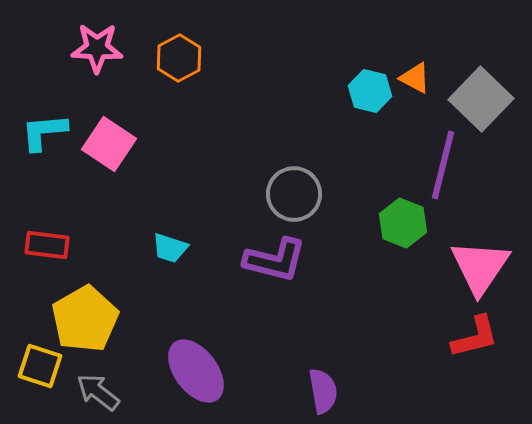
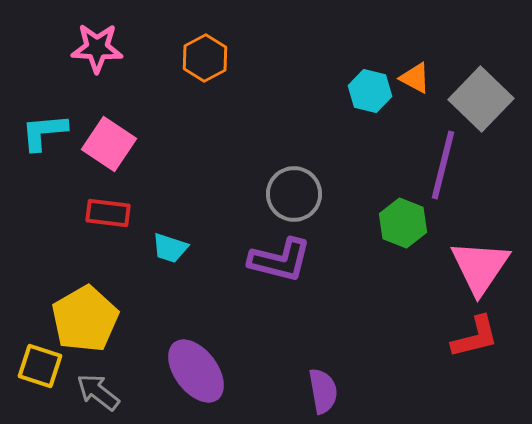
orange hexagon: moved 26 px right
red rectangle: moved 61 px right, 32 px up
purple L-shape: moved 5 px right
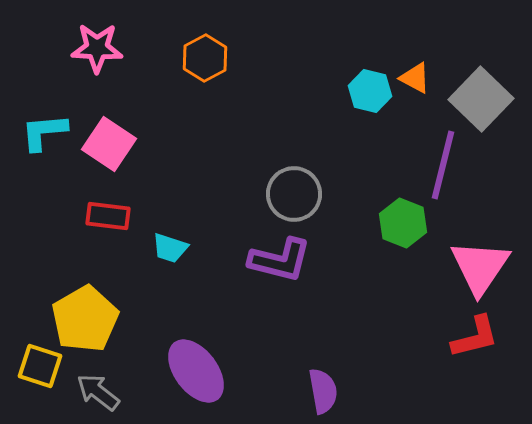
red rectangle: moved 3 px down
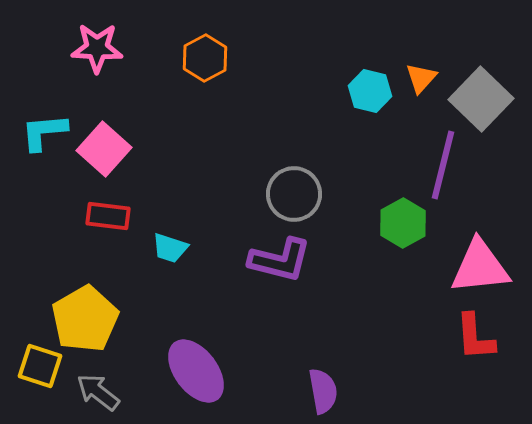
orange triangle: moved 6 px right; rotated 44 degrees clockwise
pink square: moved 5 px left, 5 px down; rotated 8 degrees clockwise
green hexagon: rotated 9 degrees clockwise
pink triangle: rotated 50 degrees clockwise
red L-shape: rotated 100 degrees clockwise
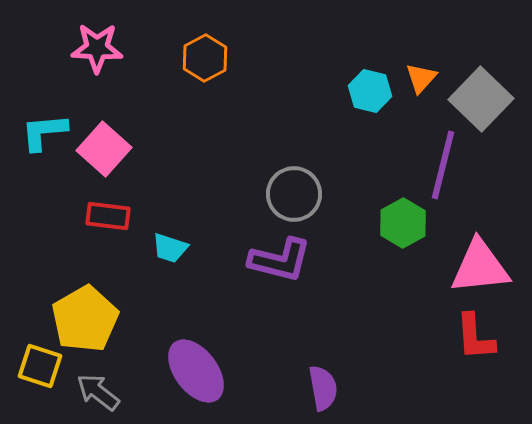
purple semicircle: moved 3 px up
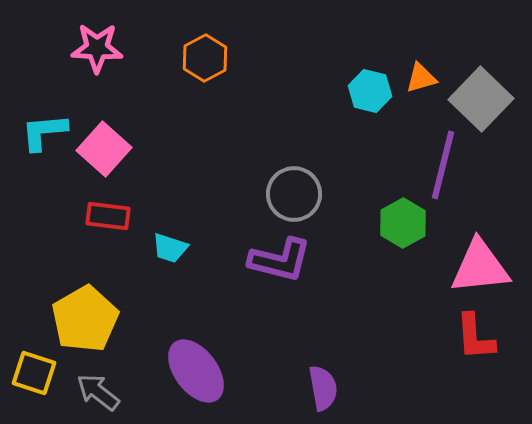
orange triangle: rotated 32 degrees clockwise
yellow square: moved 6 px left, 7 px down
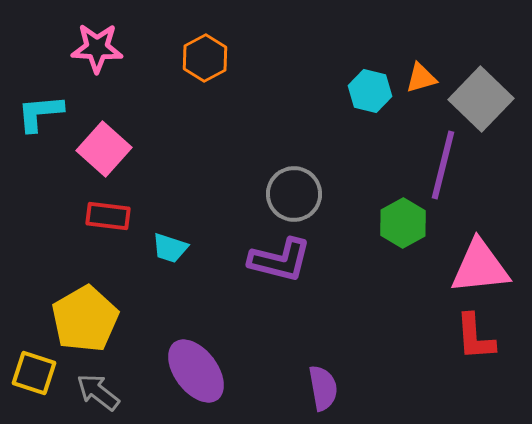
cyan L-shape: moved 4 px left, 19 px up
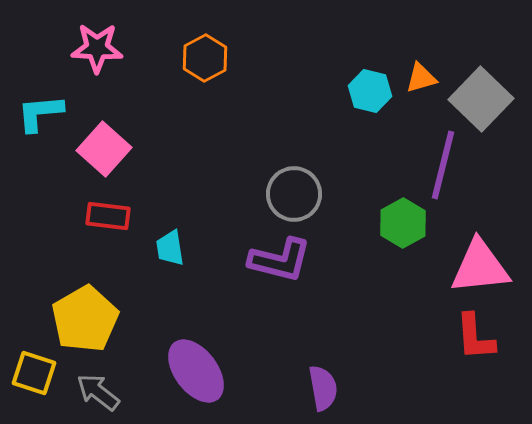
cyan trapezoid: rotated 63 degrees clockwise
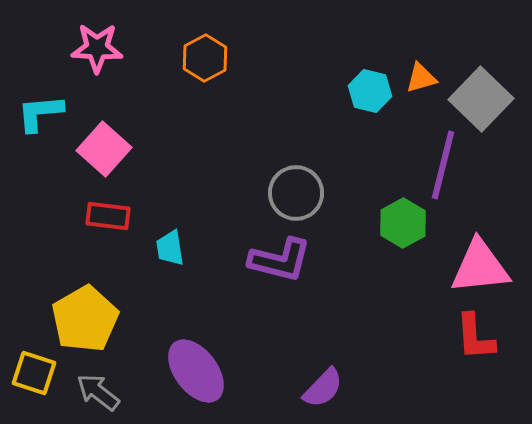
gray circle: moved 2 px right, 1 px up
purple semicircle: rotated 54 degrees clockwise
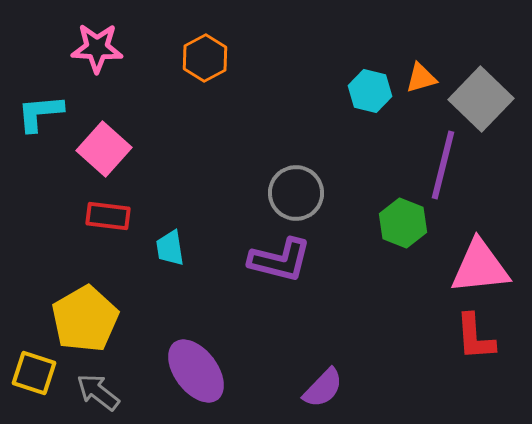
green hexagon: rotated 9 degrees counterclockwise
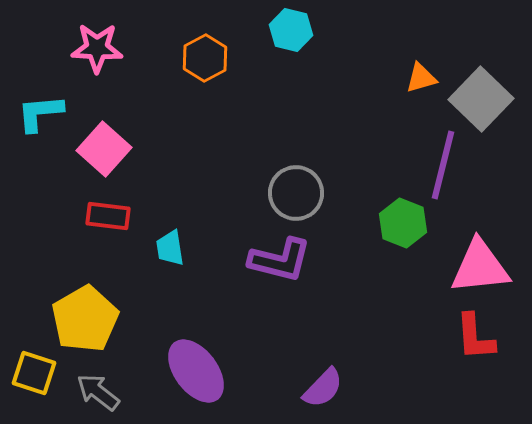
cyan hexagon: moved 79 px left, 61 px up
